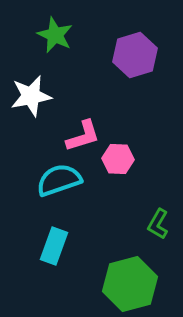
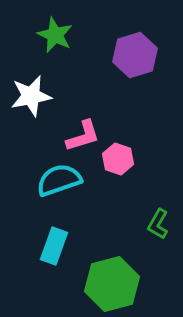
pink hexagon: rotated 16 degrees clockwise
green hexagon: moved 18 px left
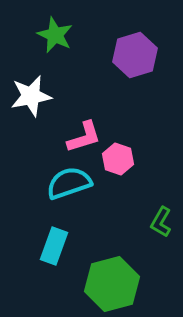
pink L-shape: moved 1 px right, 1 px down
cyan semicircle: moved 10 px right, 3 px down
green L-shape: moved 3 px right, 2 px up
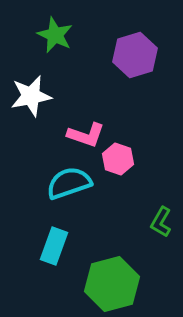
pink L-shape: moved 2 px right, 2 px up; rotated 36 degrees clockwise
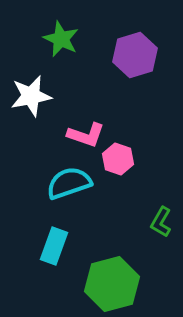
green star: moved 6 px right, 4 px down
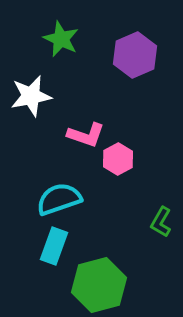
purple hexagon: rotated 6 degrees counterclockwise
pink hexagon: rotated 12 degrees clockwise
cyan semicircle: moved 10 px left, 16 px down
green hexagon: moved 13 px left, 1 px down
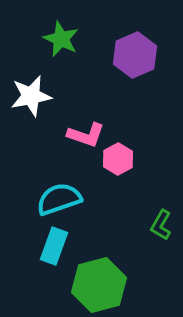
green L-shape: moved 3 px down
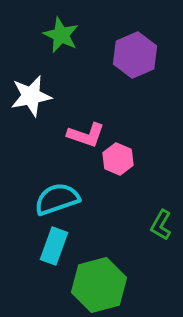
green star: moved 4 px up
pink hexagon: rotated 8 degrees counterclockwise
cyan semicircle: moved 2 px left
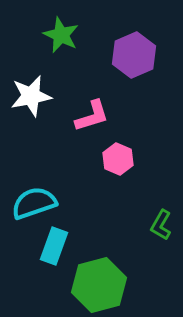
purple hexagon: moved 1 px left
pink L-shape: moved 6 px right, 19 px up; rotated 36 degrees counterclockwise
cyan semicircle: moved 23 px left, 4 px down
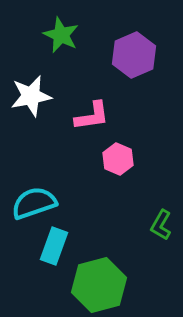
pink L-shape: rotated 9 degrees clockwise
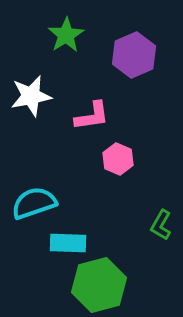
green star: moved 5 px right; rotated 15 degrees clockwise
cyan rectangle: moved 14 px right, 3 px up; rotated 72 degrees clockwise
